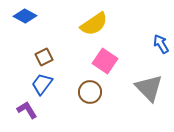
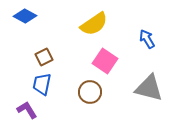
blue arrow: moved 14 px left, 5 px up
blue trapezoid: rotated 25 degrees counterclockwise
gray triangle: rotated 32 degrees counterclockwise
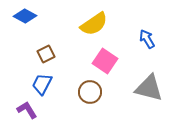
brown square: moved 2 px right, 3 px up
blue trapezoid: rotated 15 degrees clockwise
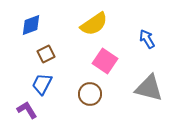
blue diamond: moved 6 px right, 9 px down; rotated 50 degrees counterclockwise
brown circle: moved 2 px down
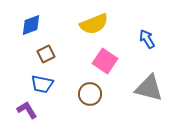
yellow semicircle: rotated 12 degrees clockwise
blue trapezoid: rotated 105 degrees counterclockwise
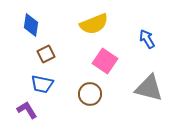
blue diamond: rotated 60 degrees counterclockwise
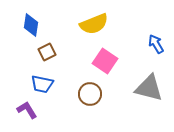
blue arrow: moved 9 px right, 5 px down
brown square: moved 1 px right, 2 px up
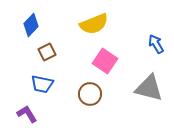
blue diamond: rotated 35 degrees clockwise
purple L-shape: moved 4 px down
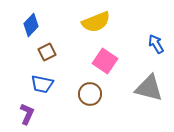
yellow semicircle: moved 2 px right, 2 px up
purple L-shape: rotated 55 degrees clockwise
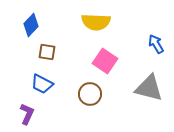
yellow semicircle: rotated 24 degrees clockwise
brown square: rotated 36 degrees clockwise
blue trapezoid: rotated 15 degrees clockwise
